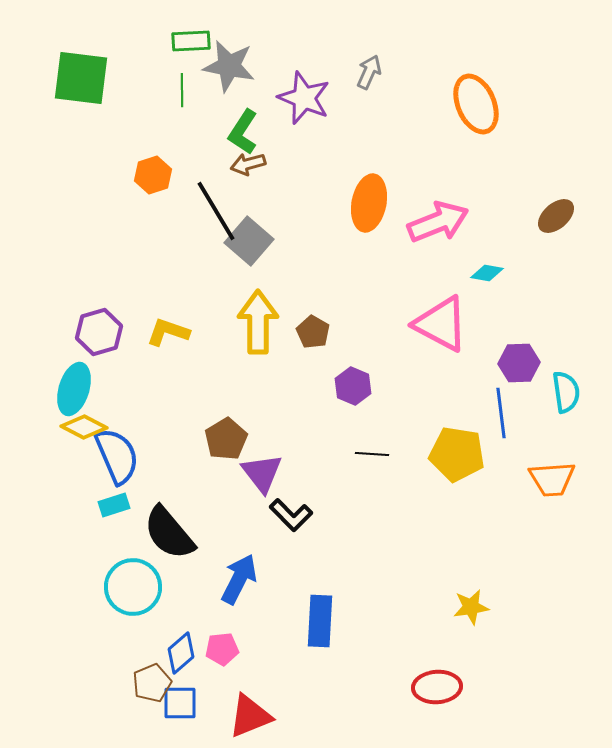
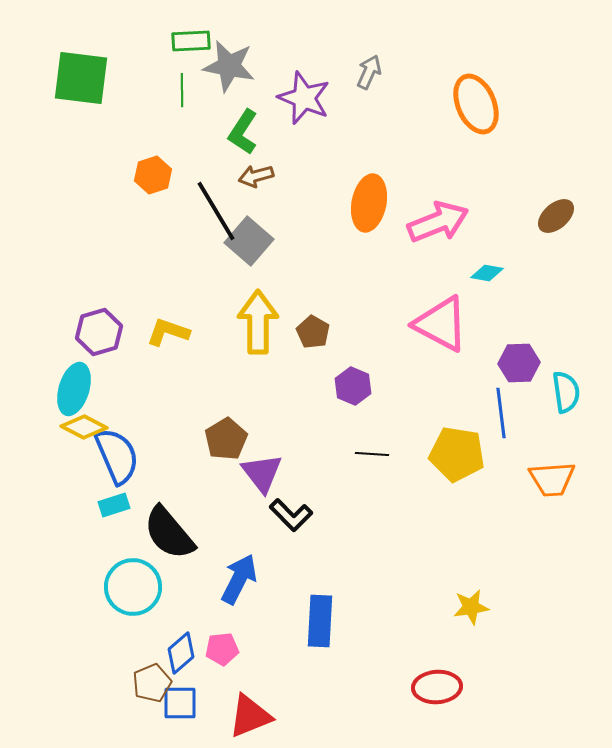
brown arrow at (248, 164): moved 8 px right, 12 px down
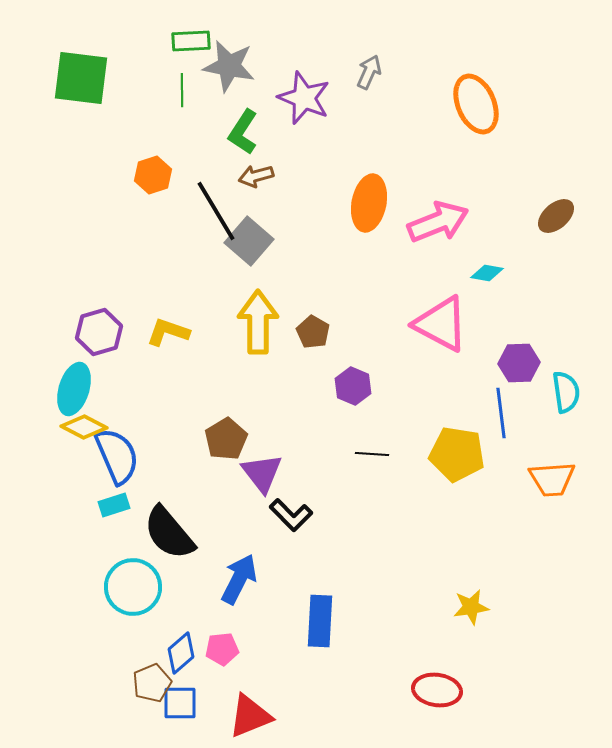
red ellipse at (437, 687): moved 3 px down; rotated 12 degrees clockwise
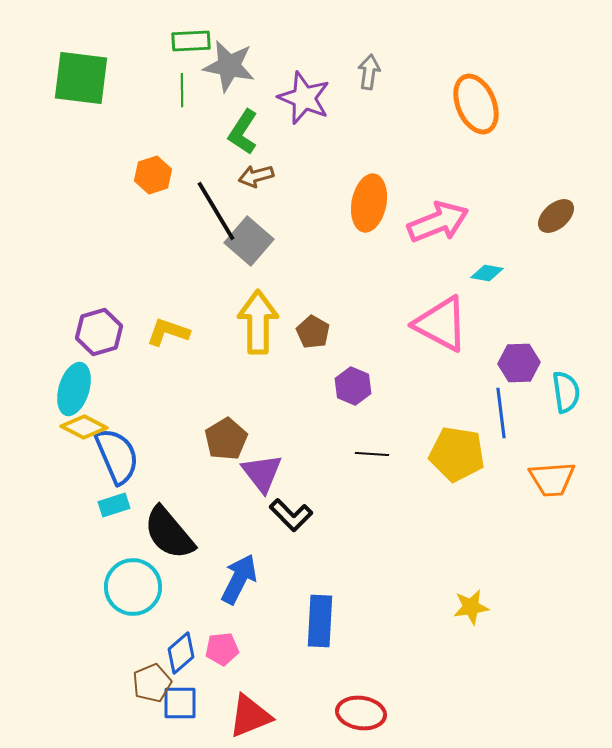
gray arrow at (369, 72): rotated 16 degrees counterclockwise
red ellipse at (437, 690): moved 76 px left, 23 px down
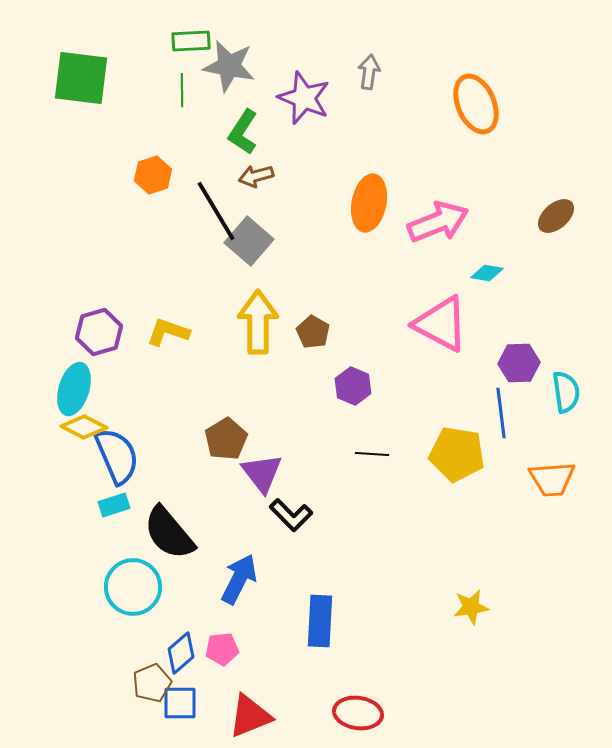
red ellipse at (361, 713): moved 3 px left
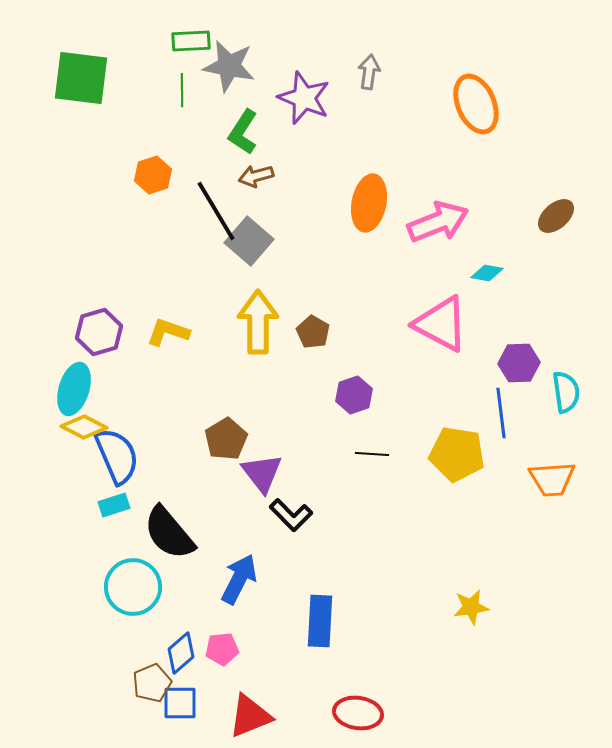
purple hexagon at (353, 386): moved 1 px right, 9 px down; rotated 18 degrees clockwise
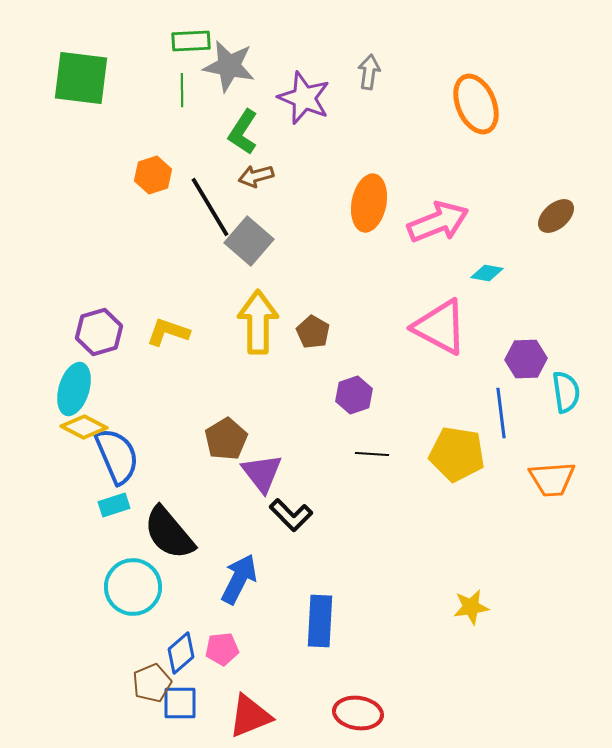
black line at (216, 211): moved 6 px left, 4 px up
pink triangle at (441, 324): moved 1 px left, 3 px down
purple hexagon at (519, 363): moved 7 px right, 4 px up
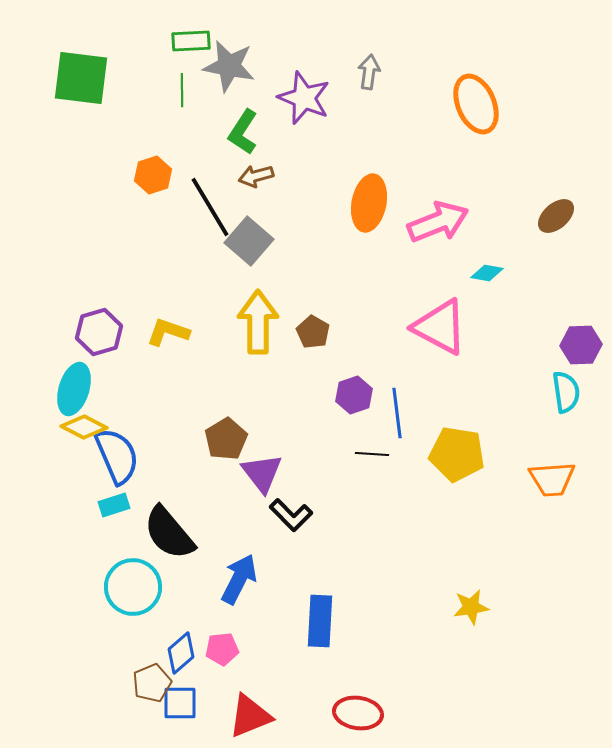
purple hexagon at (526, 359): moved 55 px right, 14 px up
blue line at (501, 413): moved 104 px left
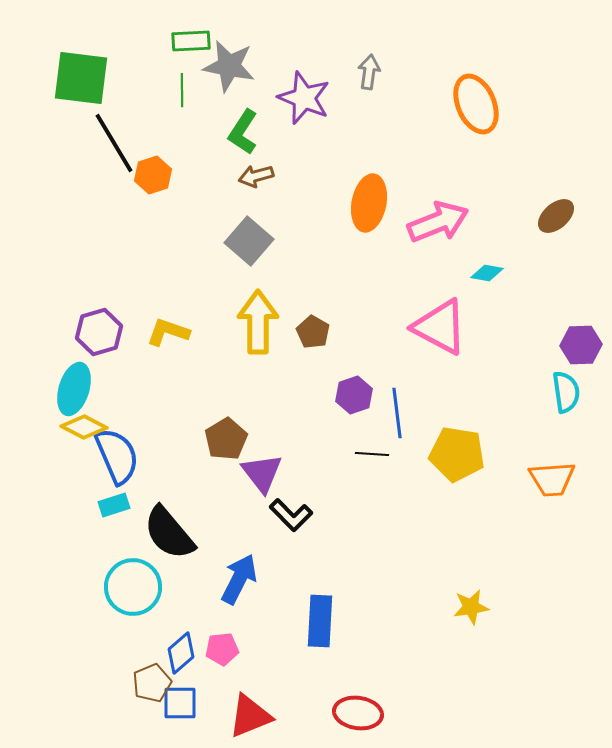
black line at (210, 207): moved 96 px left, 64 px up
